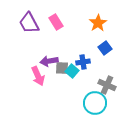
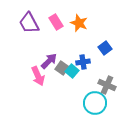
orange star: moved 19 px left; rotated 18 degrees counterclockwise
purple arrow: rotated 144 degrees clockwise
gray square: rotated 32 degrees clockwise
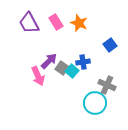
blue square: moved 5 px right, 3 px up
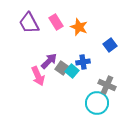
orange star: moved 4 px down
cyan circle: moved 2 px right
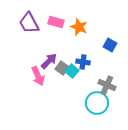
pink rectangle: rotated 42 degrees counterclockwise
blue square: rotated 24 degrees counterclockwise
blue cross: rotated 16 degrees clockwise
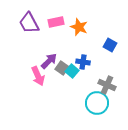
pink rectangle: rotated 28 degrees counterclockwise
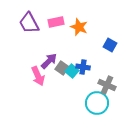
blue cross: moved 5 px down
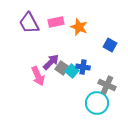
purple arrow: moved 2 px right, 1 px down
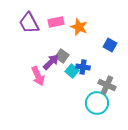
gray square: moved 12 px up
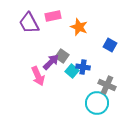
pink rectangle: moved 3 px left, 6 px up
